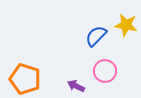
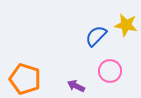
pink circle: moved 5 px right
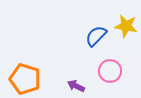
yellow star: moved 1 px down
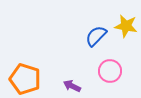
purple arrow: moved 4 px left
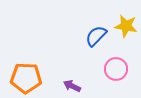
pink circle: moved 6 px right, 2 px up
orange pentagon: moved 1 px right, 1 px up; rotated 16 degrees counterclockwise
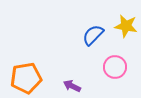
blue semicircle: moved 3 px left, 1 px up
pink circle: moved 1 px left, 2 px up
orange pentagon: rotated 12 degrees counterclockwise
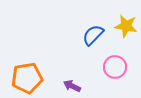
orange pentagon: moved 1 px right
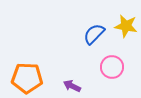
blue semicircle: moved 1 px right, 1 px up
pink circle: moved 3 px left
orange pentagon: rotated 12 degrees clockwise
